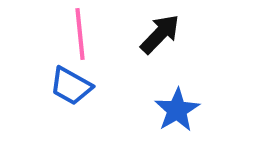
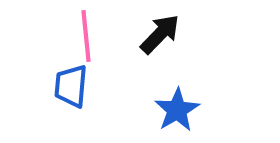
pink line: moved 6 px right, 2 px down
blue trapezoid: rotated 66 degrees clockwise
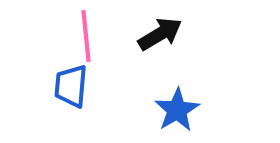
black arrow: rotated 15 degrees clockwise
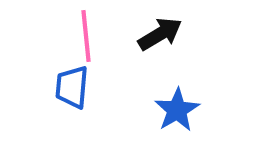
blue trapezoid: moved 1 px right, 1 px down
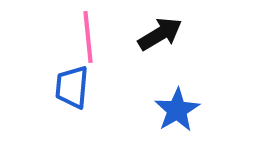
pink line: moved 2 px right, 1 px down
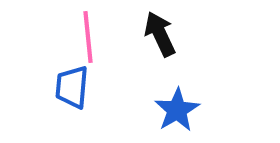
black arrow: rotated 84 degrees counterclockwise
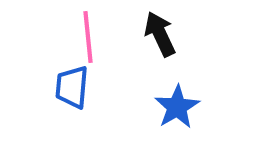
blue star: moved 3 px up
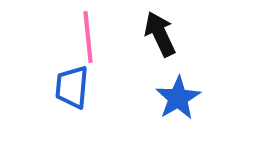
blue star: moved 1 px right, 9 px up
